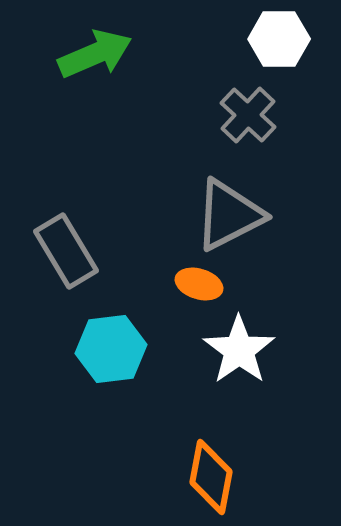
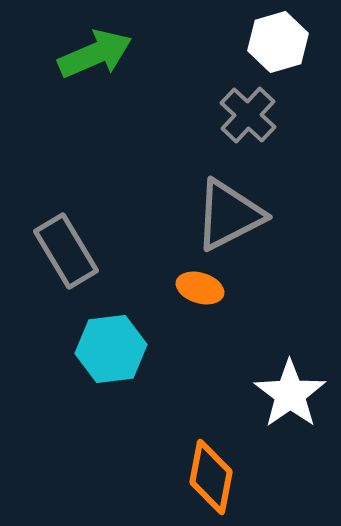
white hexagon: moved 1 px left, 3 px down; rotated 16 degrees counterclockwise
orange ellipse: moved 1 px right, 4 px down
white star: moved 51 px right, 44 px down
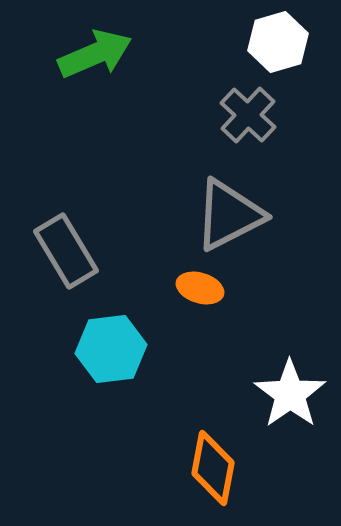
orange diamond: moved 2 px right, 9 px up
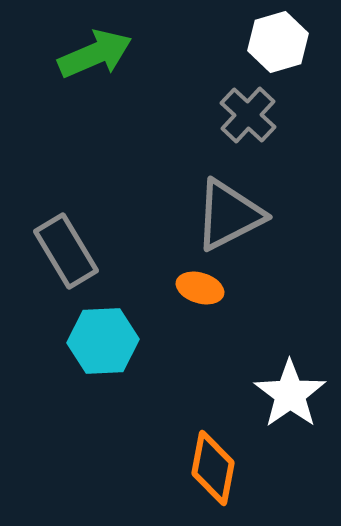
cyan hexagon: moved 8 px left, 8 px up; rotated 4 degrees clockwise
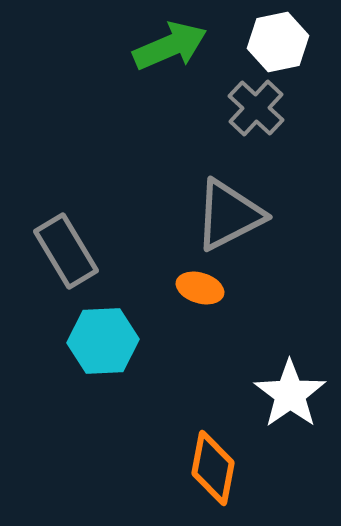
white hexagon: rotated 4 degrees clockwise
green arrow: moved 75 px right, 8 px up
gray cross: moved 8 px right, 7 px up
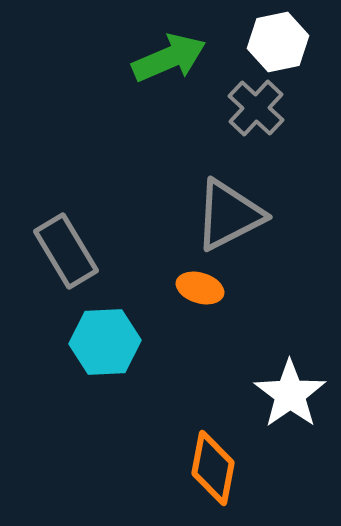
green arrow: moved 1 px left, 12 px down
cyan hexagon: moved 2 px right, 1 px down
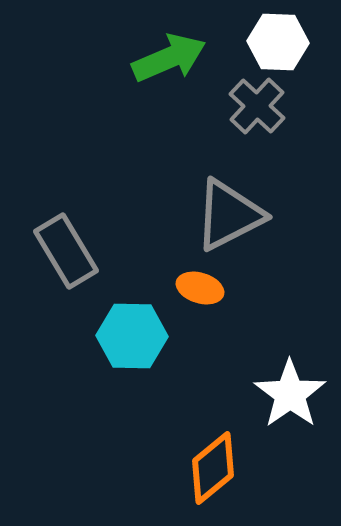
white hexagon: rotated 14 degrees clockwise
gray cross: moved 1 px right, 2 px up
cyan hexagon: moved 27 px right, 6 px up; rotated 4 degrees clockwise
orange diamond: rotated 40 degrees clockwise
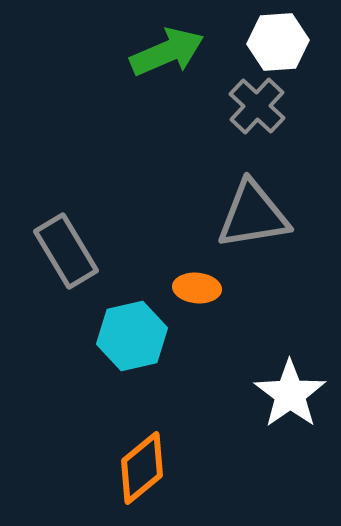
white hexagon: rotated 6 degrees counterclockwise
green arrow: moved 2 px left, 6 px up
gray triangle: moved 24 px right; rotated 18 degrees clockwise
orange ellipse: moved 3 px left; rotated 12 degrees counterclockwise
cyan hexagon: rotated 14 degrees counterclockwise
orange diamond: moved 71 px left
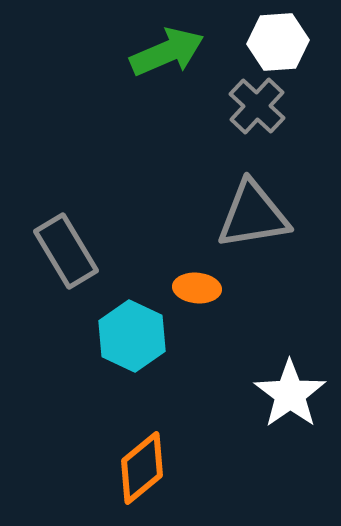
cyan hexagon: rotated 22 degrees counterclockwise
